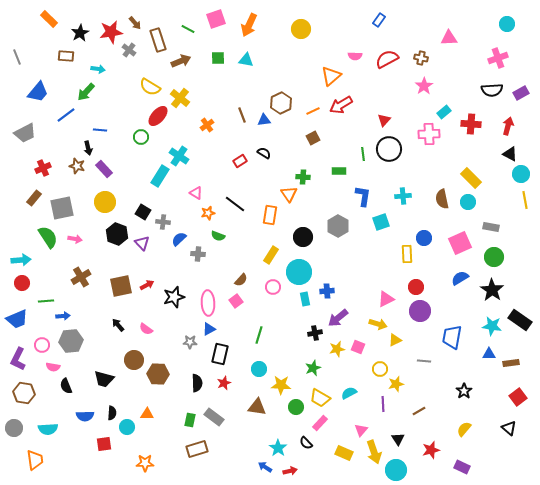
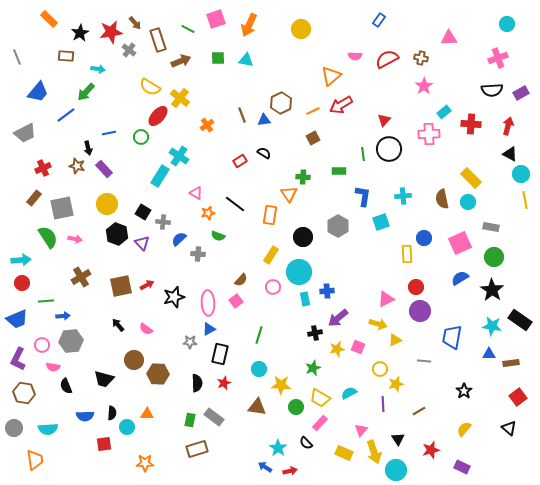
blue line at (100, 130): moved 9 px right, 3 px down; rotated 16 degrees counterclockwise
yellow circle at (105, 202): moved 2 px right, 2 px down
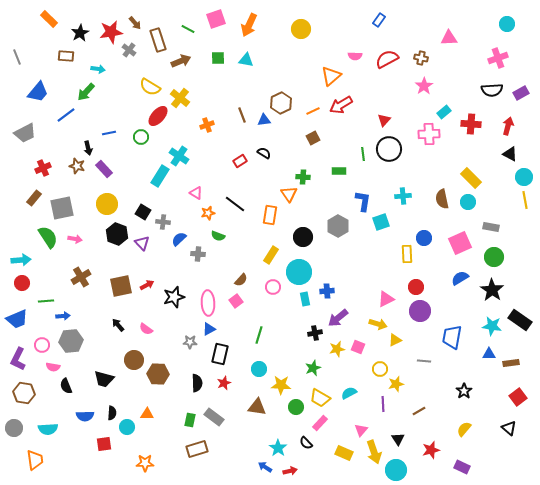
orange cross at (207, 125): rotated 16 degrees clockwise
cyan circle at (521, 174): moved 3 px right, 3 px down
blue L-shape at (363, 196): moved 5 px down
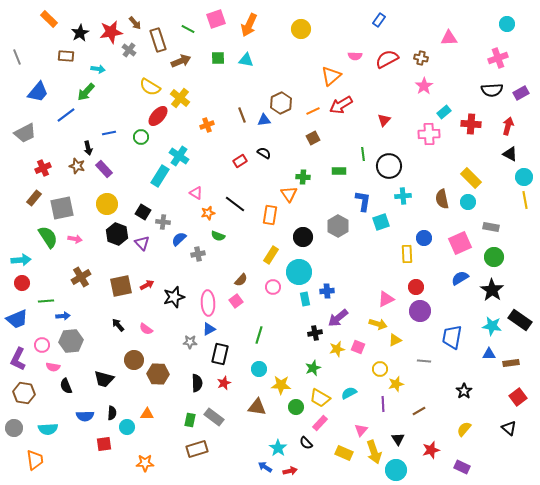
black circle at (389, 149): moved 17 px down
gray cross at (198, 254): rotated 16 degrees counterclockwise
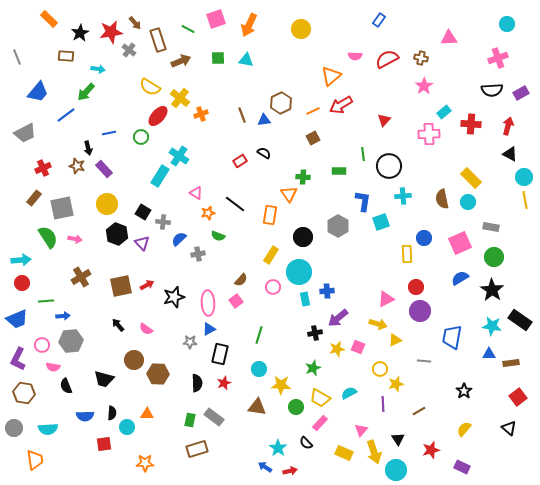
orange cross at (207, 125): moved 6 px left, 11 px up
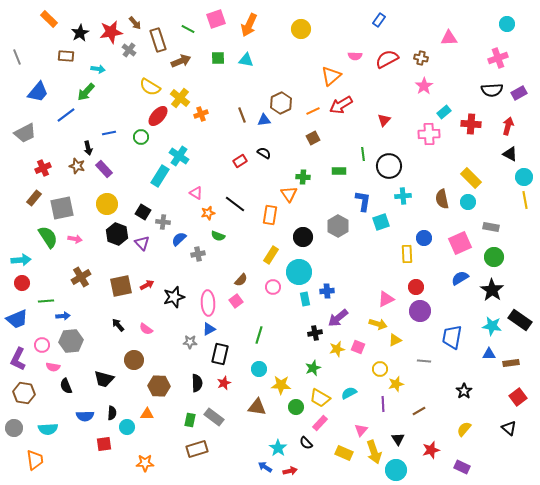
purple rectangle at (521, 93): moved 2 px left
brown hexagon at (158, 374): moved 1 px right, 12 px down
